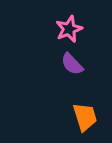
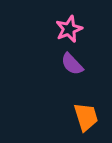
orange trapezoid: moved 1 px right
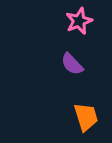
pink star: moved 10 px right, 8 px up
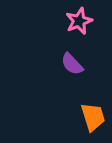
orange trapezoid: moved 7 px right
